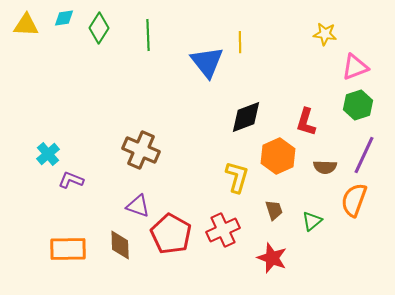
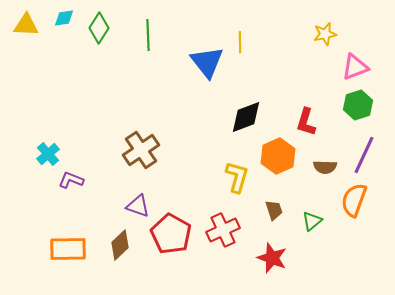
yellow star: rotated 20 degrees counterclockwise
brown cross: rotated 33 degrees clockwise
brown diamond: rotated 48 degrees clockwise
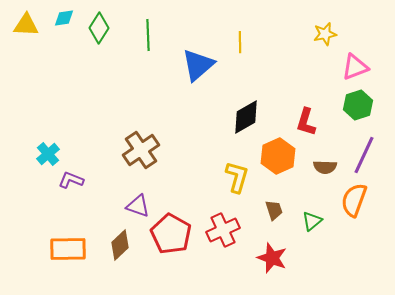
blue triangle: moved 9 px left, 3 px down; rotated 27 degrees clockwise
black diamond: rotated 9 degrees counterclockwise
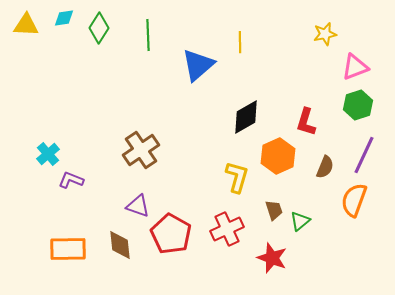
brown semicircle: rotated 70 degrees counterclockwise
green triangle: moved 12 px left
red cross: moved 4 px right, 1 px up
brown diamond: rotated 52 degrees counterclockwise
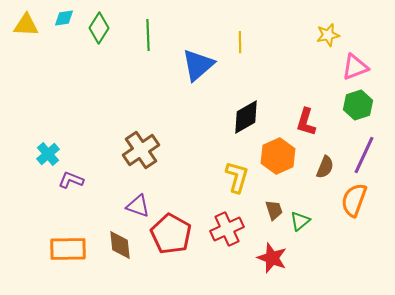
yellow star: moved 3 px right, 1 px down
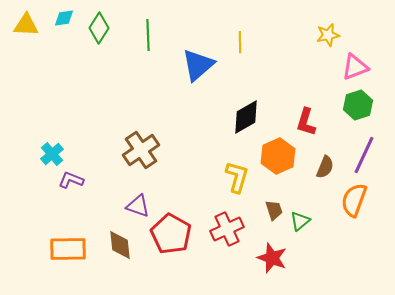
cyan cross: moved 4 px right
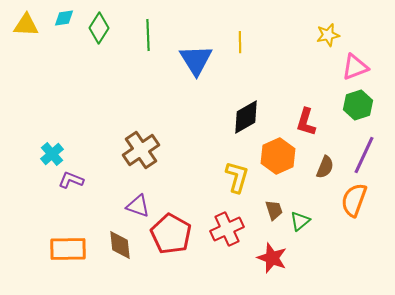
blue triangle: moved 2 px left, 5 px up; rotated 21 degrees counterclockwise
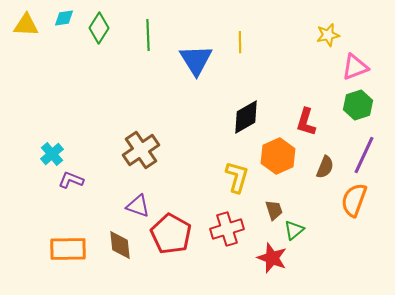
green triangle: moved 6 px left, 9 px down
red cross: rotated 8 degrees clockwise
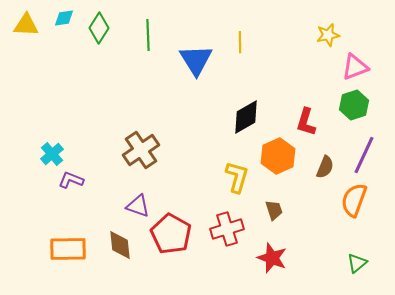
green hexagon: moved 4 px left
green triangle: moved 63 px right, 33 px down
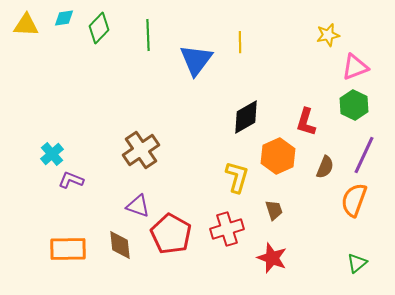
green diamond: rotated 12 degrees clockwise
blue triangle: rotated 9 degrees clockwise
green hexagon: rotated 16 degrees counterclockwise
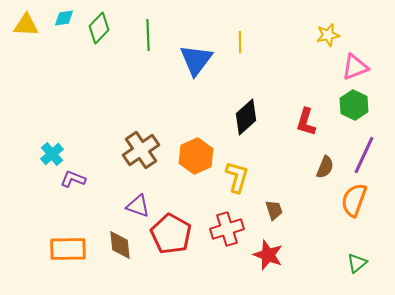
black diamond: rotated 12 degrees counterclockwise
orange hexagon: moved 82 px left
purple L-shape: moved 2 px right, 1 px up
red star: moved 4 px left, 3 px up
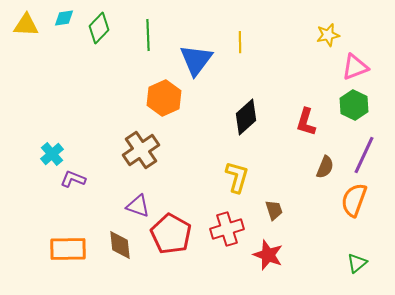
orange hexagon: moved 32 px left, 58 px up
